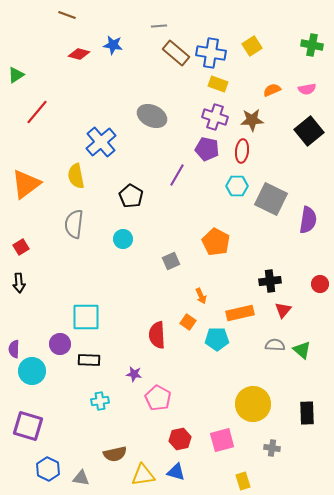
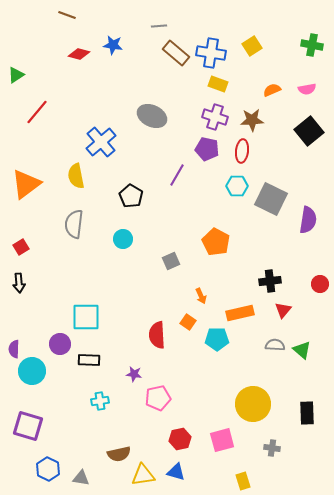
pink pentagon at (158, 398): rotated 30 degrees clockwise
brown semicircle at (115, 454): moved 4 px right
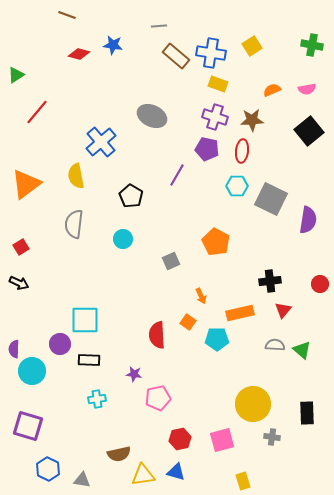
brown rectangle at (176, 53): moved 3 px down
black arrow at (19, 283): rotated 60 degrees counterclockwise
cyan square at (86, 317): moved 1 px left, 3 px down
cyan cross at (100, 401): moved 3 px left, 2 px up
gray cross at (272, 448): moved 11 px up
gray triangle at (81, 478): moved 1 px right, 2 px down
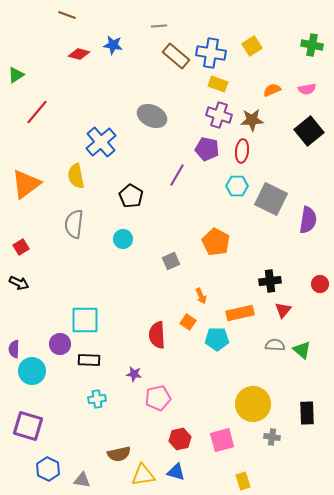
purple cross at (215, 117): moved 4 px right, 2 px up
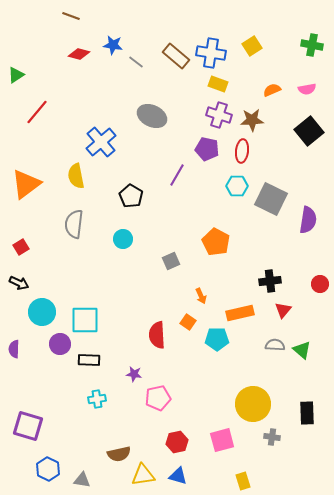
brown line at (67, 15): moved 4 px right, 1 px down
gray line at (159, 26): moved 23 px left, 36 px down; rotated 42 degrees clockwise
cyan circle at (32, 371): moved 10 px right, 59 px up
red hexagon at (180, 439): moved 3 px left, 3 px down
blue triangle at (176, 472): moved 2 px right, 4 px down
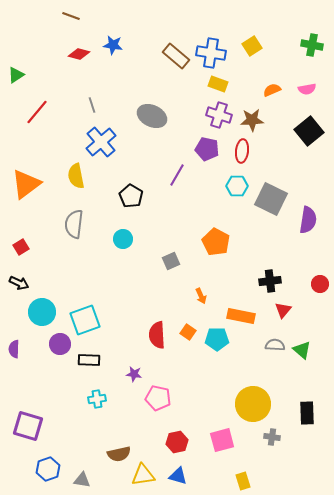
gray line at (136, 62): moved 44 px left, 43 px down; rotated 35 degrees clockwise
orange rectangle at (240, 313): moved 1 px right, 3 px down; rotated 24 degrees clockwise
cyan square at (85, 320): rotated 20 degrees counterclockwise
orange square at (188, 322): moved 10 px down
pink pentagon at (158, 398): rotated 25 degrees clockwise
blue hexagon at (48, 469): rotated 15 degrees clockwise
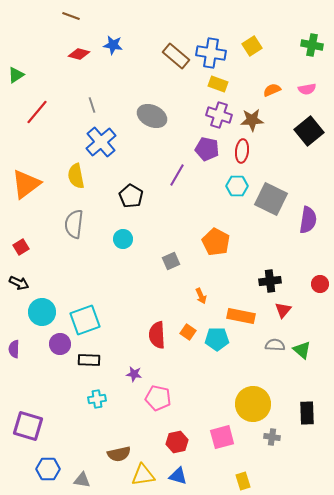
pink square at (222, 440): moved 3 px up
blue hexagon at (48, 469): rotated 20 degrees clockwise
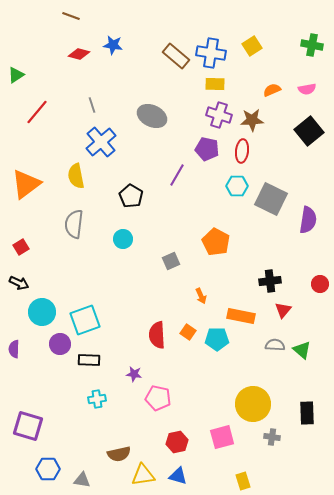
yellow rectangle at (218, 84): moved 3 px left; rotated 18 degrees counterclockwise
